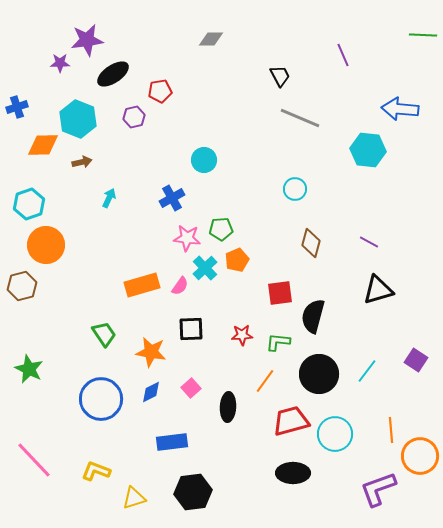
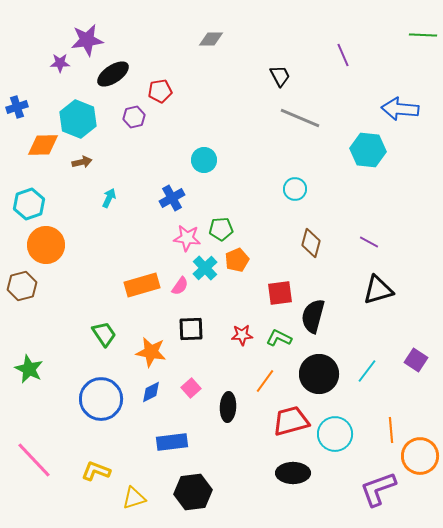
green L-shape at (278, 342): moved 1 px right, 4 px up; rotated 20 degrees clockwise
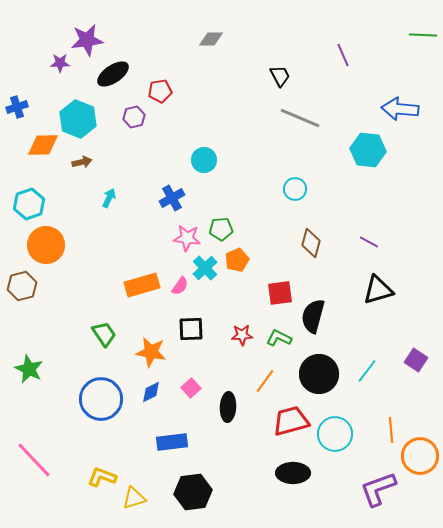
yellow L-shape at (96, 471): moved 6 px right, 6 px down
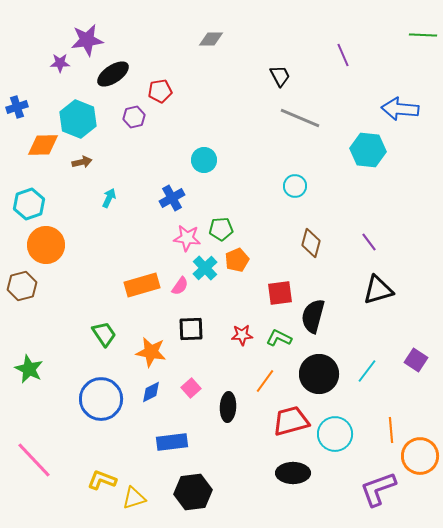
cyan circle at (295, 189): moved 3 px up
purple line at (369, 242): rotated 24 degrees clockwise
yellow L-shape at (102, 477): moved 3 px down
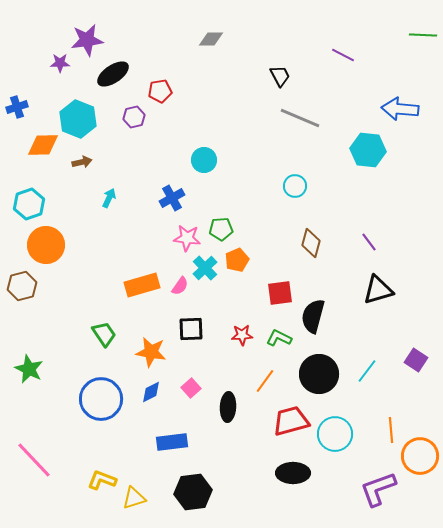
purple line at (343, 55): rotated 40 degrees counterclockwise
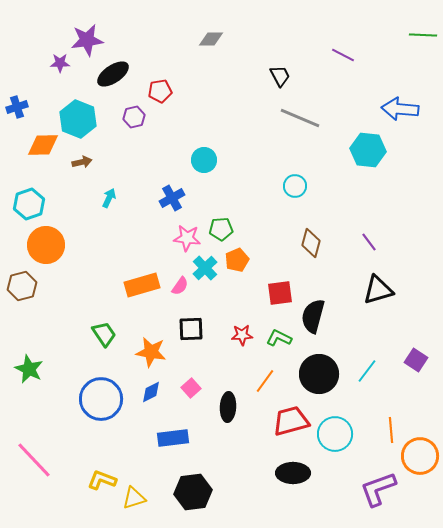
blue rectangle at (172, 442): moved 1 px right, 4 px up
